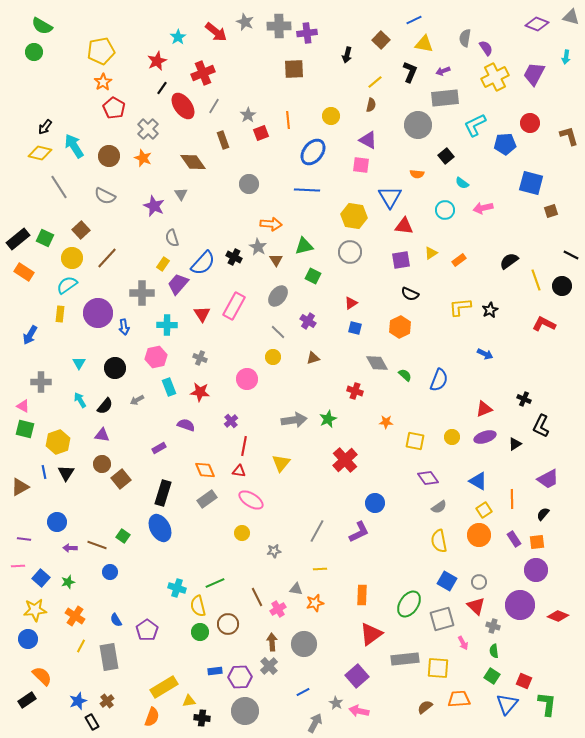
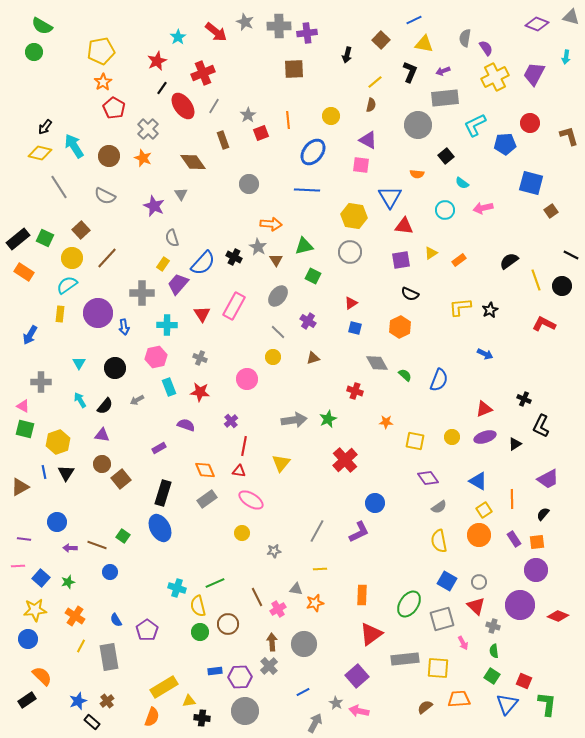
brown square at (551, 211): rotated 16 degrees counterclockwise
black rectangle at (92, 722): rotated 21 degrees counterclockwise
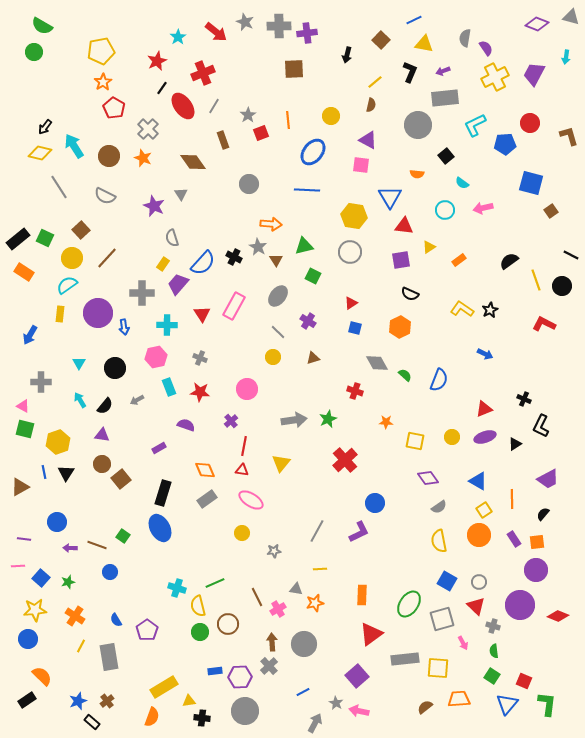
yellow triangle at (431, 253): moved 2 px left, 6 px up
yellow L-shape at (460, 307): moved 2 px right, 2 px down; rotated 40 degrees clockwise
pink circle at (247, 379): moved 10 px down
red triangle at (239, 471): moved 3 px right, 1 px up
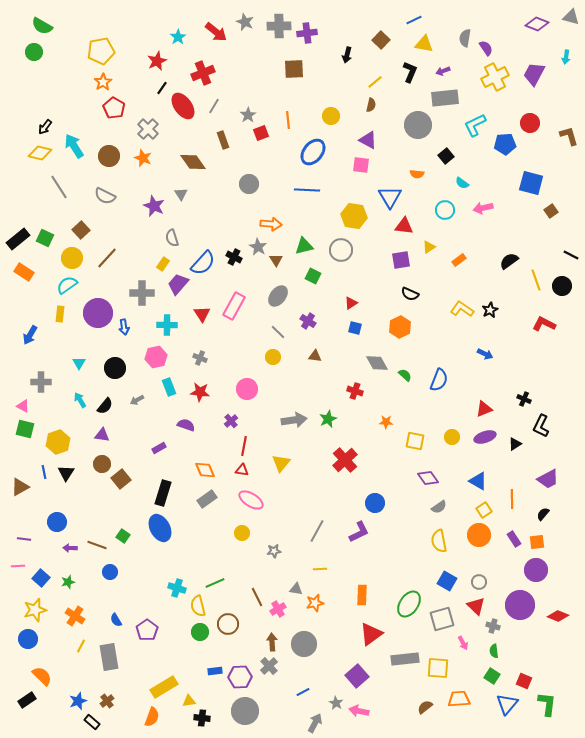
gray circle at (350, 252): moved 9 px left, 2 px up
brown triangle at (313, 358): moved 2 px right, 2 px up; rotated 24 degrees clockwise
yellow star at (35, 610): rotated 10 degrees counterclockwise
